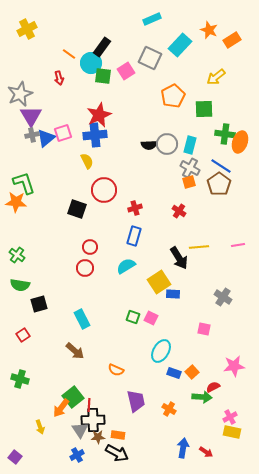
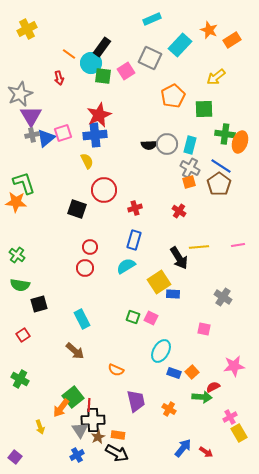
blue rectangle at (134, 236): moved 4 px down
green cross at (20, 379): rotated 12 degrees clockwise
yellow rectangle at (232, 432): moved 7 px right, 1 px down; rotated 48 degrees clockwise
brown star at (98, 437): rotated 24 degrees counterclockwise
blue arrow at (183, 448): rotated 30 degrees clockwise
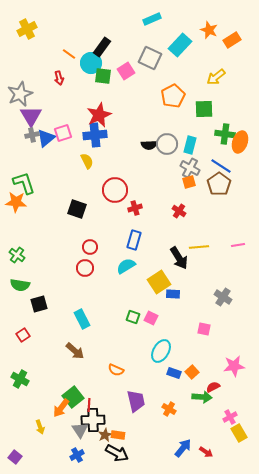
red circle at (104, 190): moved 11 px right
brown star at (98, 437): moved 7 px right, 2 px up
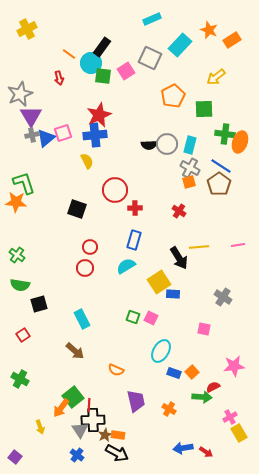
red cross at (135, 208): rotated 16 degrees clockwise
blue arrow at (183, 448): rotated 138 degrees counterclockwise
blue cross at (77, 455): rotated 24 degrees counterclockwise
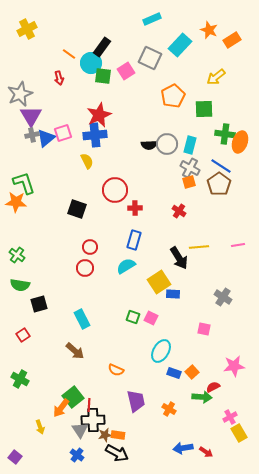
brown star at (105, 435): rotated 16 degrees clockwise
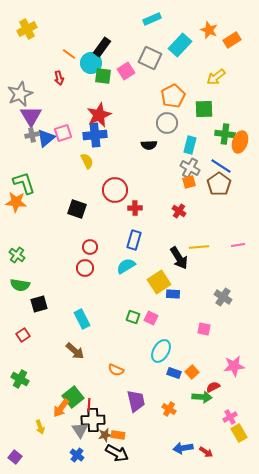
gray circle at (167, 144): moved 21 px up
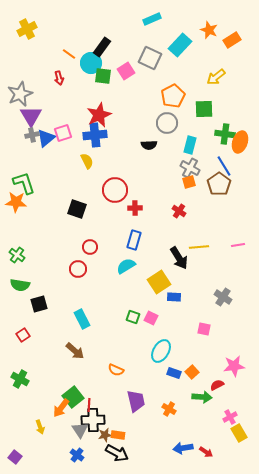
blue line at (221, 166): moved 3 px right; rotated 25 degrees clockwise
red circle at (85, 268): moved 7 px left, 1 px down
blue rectangle at (173, 294): moved 1 px right, 3 px down
red semicircle at (213, 387): moved 4 px right, 2 px up
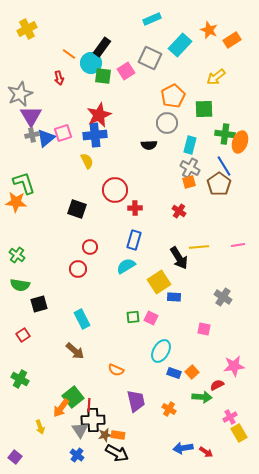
green square at (133, 317): rotated 24 degrees counterclockwise
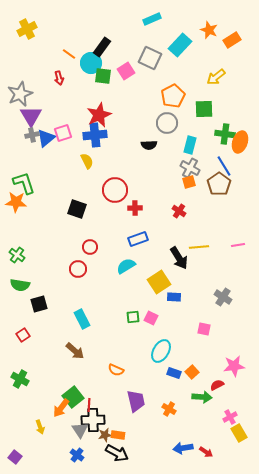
blue rectangle at (134, 240): moved 4 px right, 1 px up; rotated 54 degrees clockwise
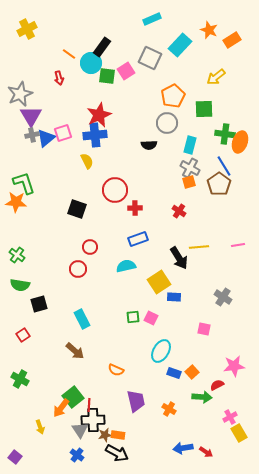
green square at (103, 76): moved 4 px right
cyan semicircle at (126, 266): rotated 18 degrees clockwise
